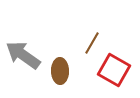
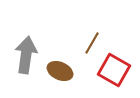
gray arrow: moved 3 px right; rotated 63 degrees clockwise
brown ellipse: rotated 65 degrees counterclockwise
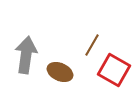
brown line: moved 2 px down
brown ellipse: moved 1 px down
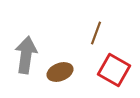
brown line: moved 4 px right, 12 px up; rotated 10 degrees counterclockwise
brown ellipse: rotated 45 degrees counterclockwise
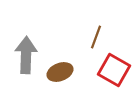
brown line: moved 4 px down
gray arrow: rotated 6 degrees counterclockwise
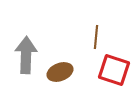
brown line: rotated 15 degrees counterclockwise
red square: rotated 12 degrees counterclockwise
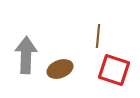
brown line: moved 2 px right, 1 px up
brown ellipse: moved 3 px up
